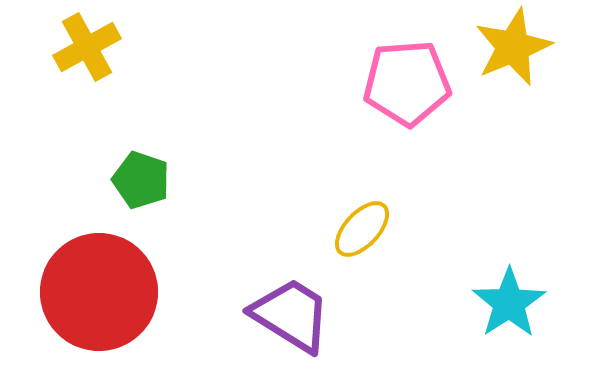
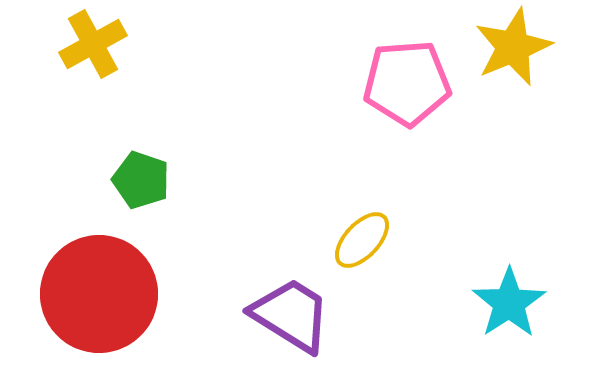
yellow cross: moved 6 px right, 3 px up
yellow ellipse: moved 11 px down
red circle: moved 2 px down
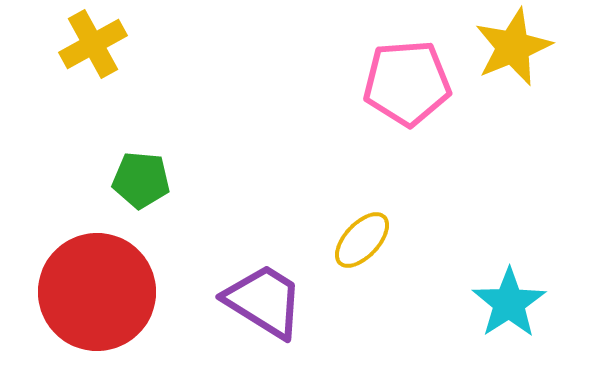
green pentagon: rotated 14 degrees counterclockwise
red circle: moved 2 px left, 2 px up
purple trapezoid: moved 27 px left, 14 px up
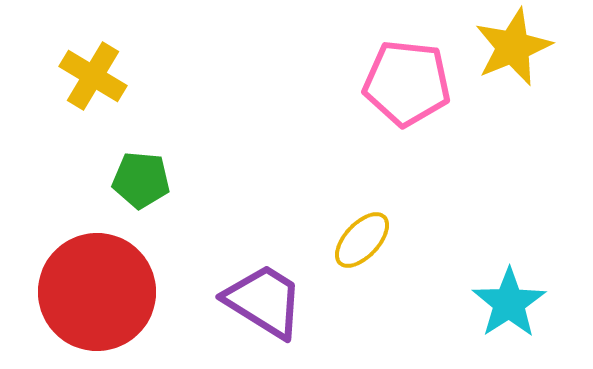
yellow cross: moved 32 px down; rotated 30 degrees counterclockwise
pink pentagon: rotated 10 degrees clockwise
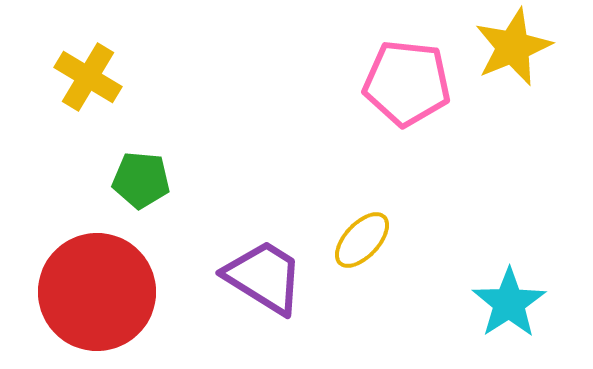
yellow cross: moved 5 px left, 1 px down
purple trapezoid: moved 24 px up
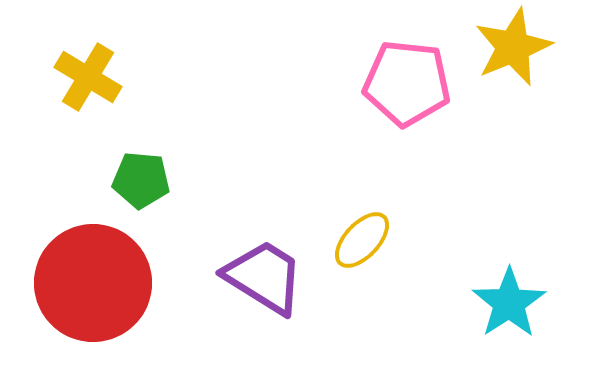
red circle: moved 4 px left, 9 px up
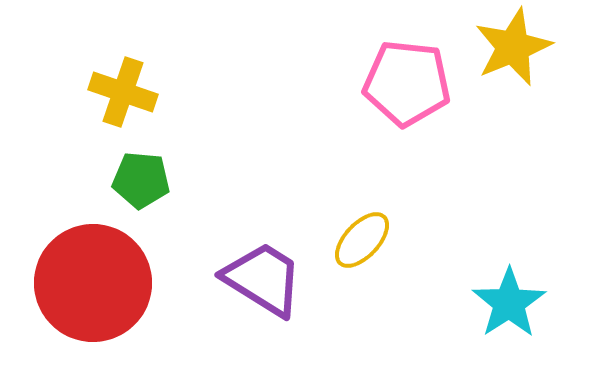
yellow cross: moved 35 px right, 15 px down; rotated 12 degrees counterclockwise
purple trapezoid: moved 1 px left, 2 px down
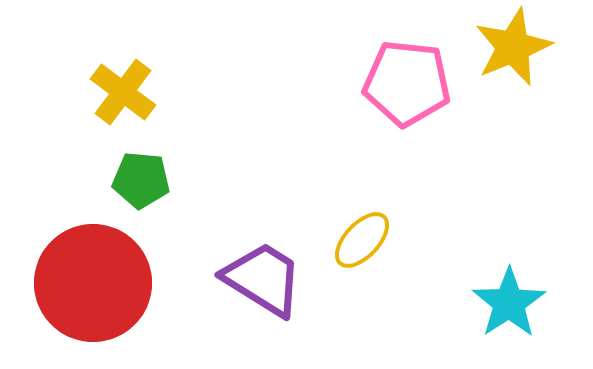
yellow cross: rotated 18 degrees clockwise
